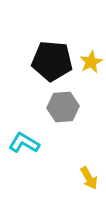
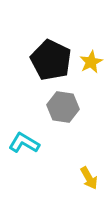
black pentagon: moved 1 px left, 1 px up; rotated 21 degrees clockwise
gray hexagon: rotated 12 degrees clockwise
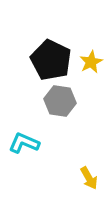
gray hexagon: moved 3 px left, 6 px up
cyan L-shape: rotated 8 degrees counterclockwise
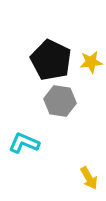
yellow star: rotated 20 degrees clockwise
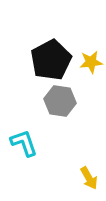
black pentagon: rotated 18 degrees clockwise
cyan L-shape: rotated 48 degrees clockwise
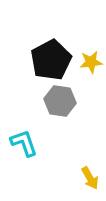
yellow arrow: moved 1 px right
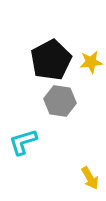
cyan L-shape: moved 1 px left, 1 px up; rotated 88 degrees counterclockwise
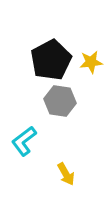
cyan L-shape: moved 1 px right, 1 px up; rotated 20 degrees counterclockwise
yellow arrow: moved 24 px left, 4 px up
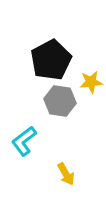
yellow star: moved 20 px down
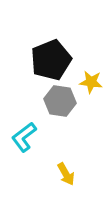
black pentagon: rotated 6 degrees clockwise
yellow star: rotated 15 degrees clockwise
cyan L-shape: moved 4 px up
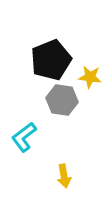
yellow star: moved 1 px left, 5 px up
gray hexagon: moved 2 px right, 1 px up
yellow arrow: moved 2 px left, 2 px down; rotated 20 degrees clockwise
